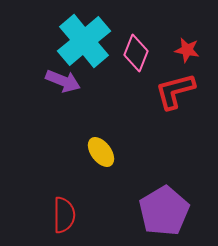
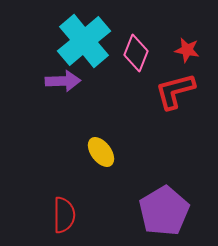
purple arrow: rotated 24 degrees counterclockwise
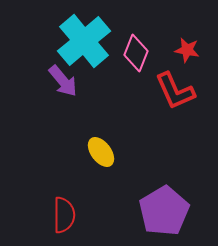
purple arrow: rotated 52 degrees clockwise
red L-shape: rotated 99 degrees counterclockwise
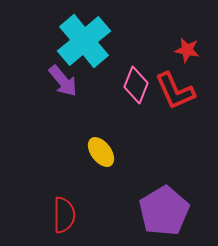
pink diamond: moved 32 px down
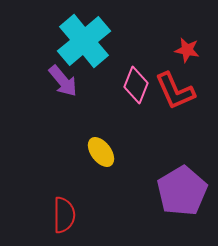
purple pentagon: moved 18 px right, 20 px up
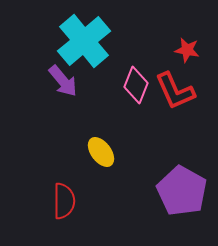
purple pentagon: rotated 12 degrees counterclockwise
red semicircle: moved 14 px up
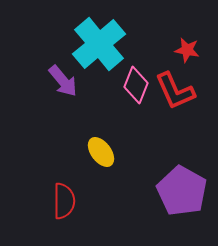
cyan cross: moved 15 px right, 3 px down
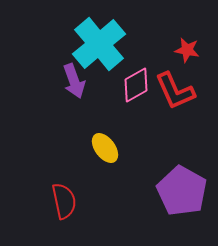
purple arrow: moved 11 px right; rotated 20 degrees clockwise
pink diamond: rotated 39 degrees clockwise
yellow ellipse: moved 4 px right, 4 px up
red semicircle: rotated 12 degrees counterclockwise
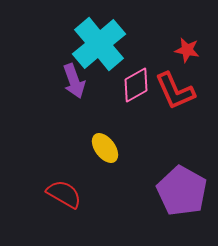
red semicircle: moved 7 px up; rotated 48 degrees counterclockwise
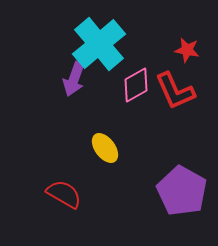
purple arrow: moved 2 px up; rotated 40 degrees clockwise
